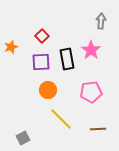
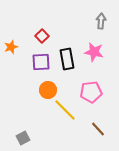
pink star: moved 3 px right, 2 px down; rotated 24 degrees counterclockwise
yellow line: moved 4 px right, 9 px up
brown line: rotated 49 degrees clockwise
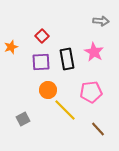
gray arrow: rotated 91 degrees clockwise
pink star: rotated 18 degrees clockwise
gray square: moved 19 px up
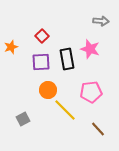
pink star: moved 4 px left, 3 px up; rotated 12 degrees counterclockwise
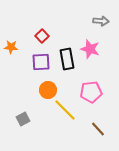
orange star: rotated 24 degrees clockwise
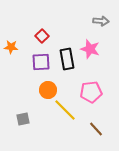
gray square: rotated 16 degrees clockwise
brown line: moved 2 px left
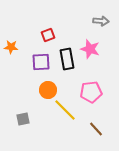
red square: moved 6 px right, 1 px up; rotated 24 degrees clockwise
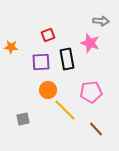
pink star: moved 6 px up
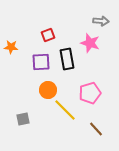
pink pentagon: moved 1 px left, 1 px down; rotated 10 degrees counterclockwise
